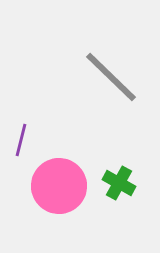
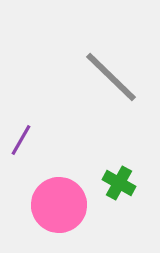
purple line: rotated 16 degrees clockwise
pink circle: moved 19 px down
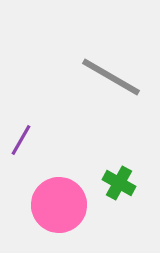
gray line: rotated 14 degrees counterclockwise
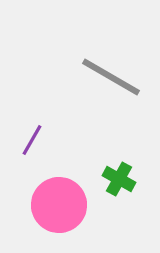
purple line: moved 11 px right
green cross: moved 4 px up
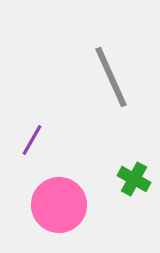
gray line: rotated 36 degrees clockwise
green cross: moved 15 px right
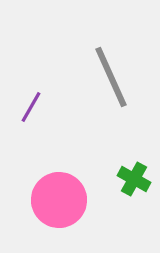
purple line: moved 1 px left, 33 px up
pink circle: moved 5 px up
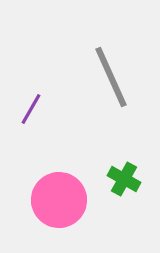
purple line: moved 2 px down
green cross: moved 10 px left
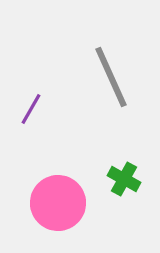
pink circle: moved 1 px left, 3 px down
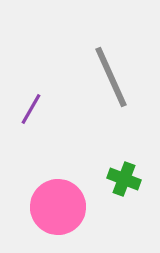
green cross: rotated 8 degrees counterclockwise
pink circle: moved 4 px down
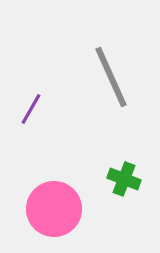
pink circle: moved 4 px left, 2 px down
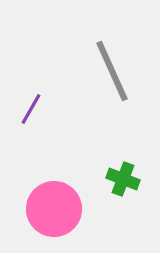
gray line: moved 1 px right, 6 px up
green cross: moved 1 px left
